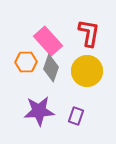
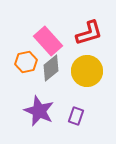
red L-shape: rotated 64 degrees clockwise
orange hexagon: rotated 10 degrees counterclockwise
gray diamond: rotated 32 degrees clockwise
purple star: rotated 28 degrees clockwise
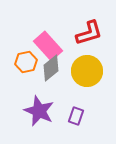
pink rectangle: moved 5 px down
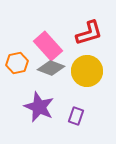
orange hexagon: moved 9 px left, 1 px down
gray diamond: rotated 60 degrees clockwise
purple star: moved 4 px up
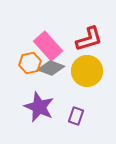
red L-shape: moved 6 px down
orange hexagon: moved 13 px right
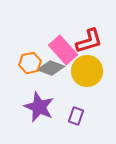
red L-shape: moved 2 px down
pink rectangle: moved 15 px right, 4 px down
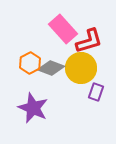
pink rectangle: moved 21 px up
orange hexagon: rotated 15 degrees counterclockwise
yellow circle: moved 6 px left, 3 px up
purple star: moved 6 px left, 1 px down
purple rectangle: moved 20 px right, 24 px up
